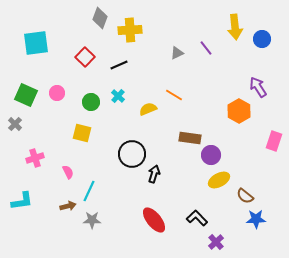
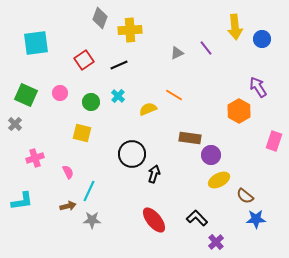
red square: moved 1 px left, 3 px down; rotated 12 degrees clockwise
pink circle: moved 3 px right
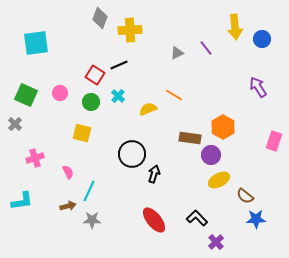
red square: moved 11 px right, 15 px down; rotated 24 degrees counterclockwise
orange hexagon: moved 16 px left, 16 px down
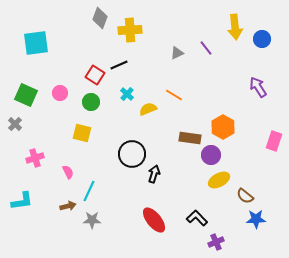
cyan cross: moved 9 px right, 2 px up
purple cross: rotated 21 degrees clockwise
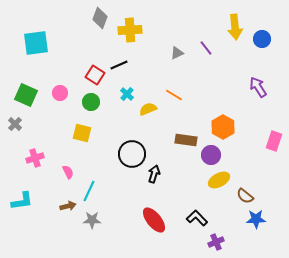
brown rectangle: moved 4 px left, 2 px down
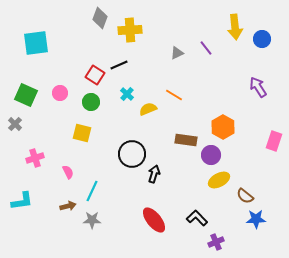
cyan line: moved 3 px right
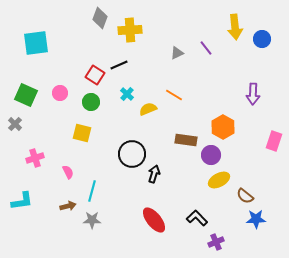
purple arrow: moved 5 px left, 7 px down; rotated 145 degrees counterclockwise
cyan line: rotated 10 degrees counterclockwise
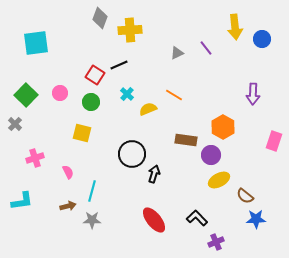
green square: rotated 20 degrees clockwise
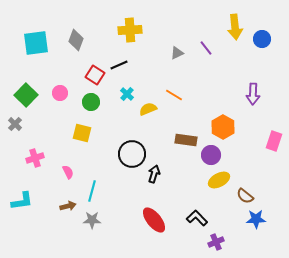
gray diamond: moved 24 px left, 22 px down
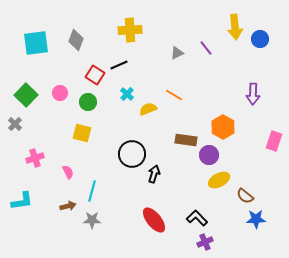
blue circle: moved 2 px left
green circle: moved 3 px left
purple circle: moved 2 px left
purple cross: moved 11 px left
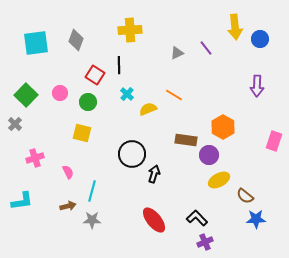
black line: rotated 66 degrees counterclockwise
purple arrow: moved 4 px right, 8 px up
